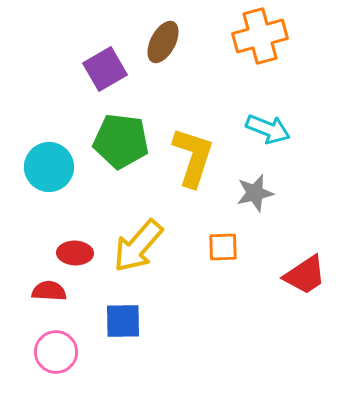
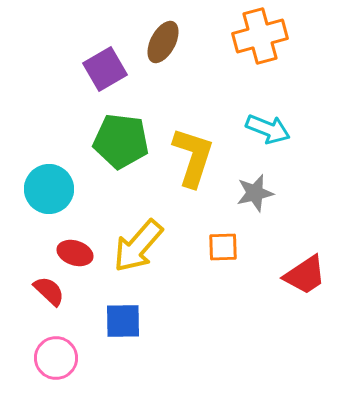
cyan circle: moved 22 px down
red ellipse: rotated 16 degrees clockwise
red semicircle: rotated 40 degrees clockwise
pink circle: moved 6 px down
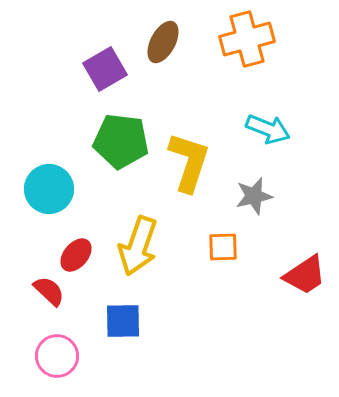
orange cross: moved 13 px left, 3 px down
yellow L-shape: moved 4 px left, 5 px down
gray star: moved 1 px left, 3 px down
yellow arrow: rotated 22 degrees counterclockwise
red ellipse: moved 1 px right, 2 px down; rotated 68 degrees counterclockwise
pink circle: moved 1 px right, 2 px up
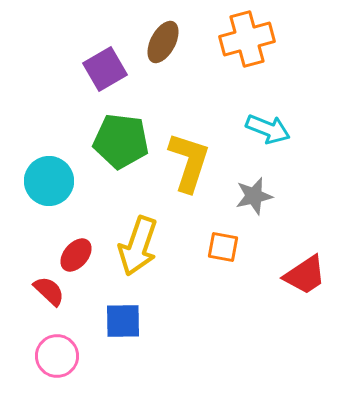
cyan circle: moved 8 px up
orange square: rotated 12 degrees clockwise
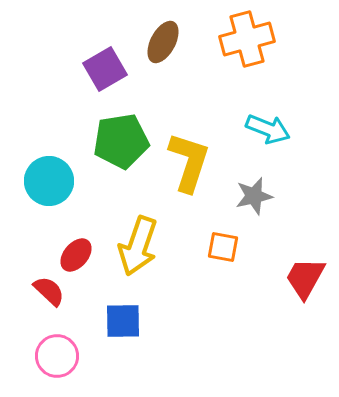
green pentagon: rotated 16 degrees counterclockwise
red trapezoid: moved 3 px down; rotated 153 degrees clockwise
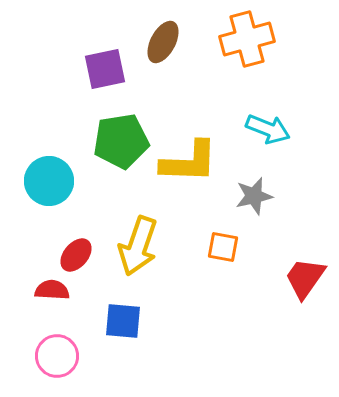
purple square: rotated 18 degrees clockwise
yellow L-shape: rotated 74 degrees clockwise
red trapezoid: rotated 6 degrees clockwise
red semicircle: moved 3 px right, 1 px up; rotated 40 degrees counterclockwise
blue square: rotated 6 degrees clockwise
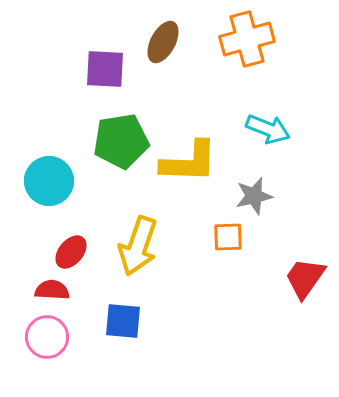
purple square: rotated 15 degrees clockwise
orange square: moved 5 px right, 10 px up; rotated 12 degrees counterclockwise
red ellipse: moved 5 px left, 3 px up
pink circle: moved 10 px left, 19 px up
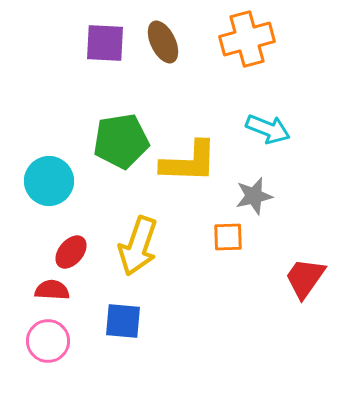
brown ellipse: rotated 54 degrees counterclockwise
purple square: moved 26 px up
pink circle: moved 1 px right, 4 px down
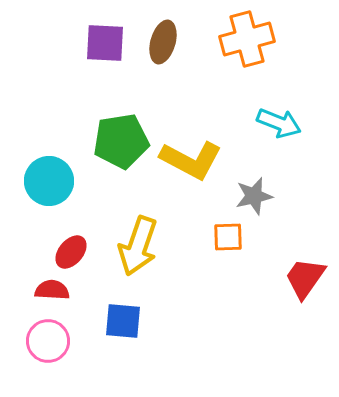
brown ellipse: rotated 42 degrees clockwise
cyan arrow: moved 11 px right, 6 px up
yellow L-shape: moved 2 px right, 2 px up; rotated 26 degrees clockwise
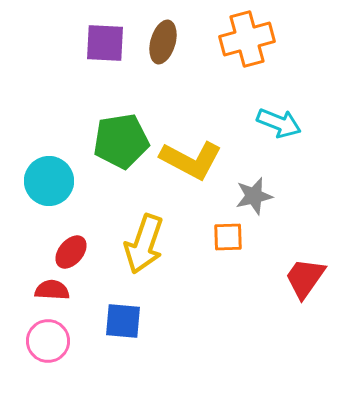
yellow arrow: moved 6 px right, 2 px up
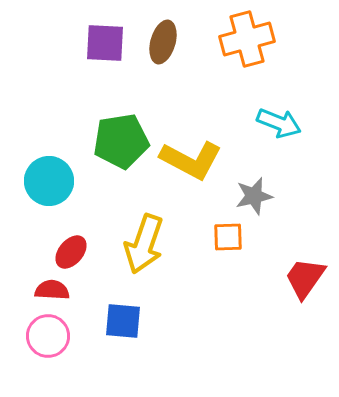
pink circle: moved 5 px up
